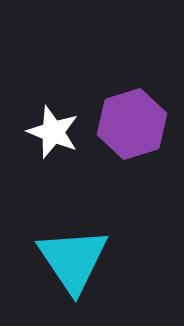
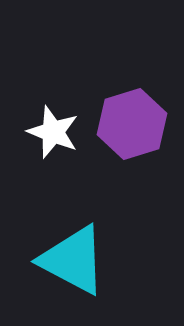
cyan triangle: rotated 28 degrees counterclockwise
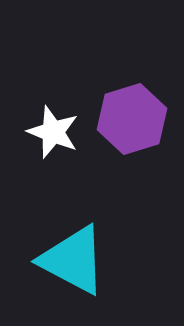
purple hexagon: moved 5 px up
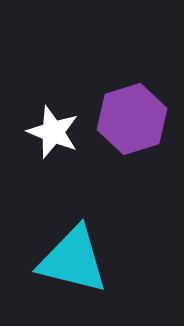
cyan triangle: rotated 14 degrees counterclockwise
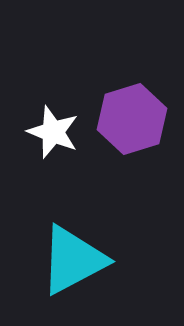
cyan triangle: rotated 42 degrees counterclockwise
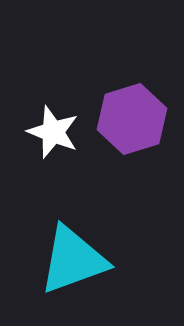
cyan triangle: rotated 8 degrees clockwise
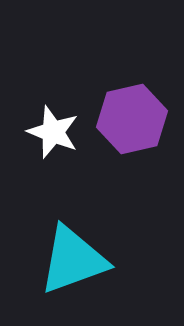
purple hexagon: rotated 4 degrees clockwise
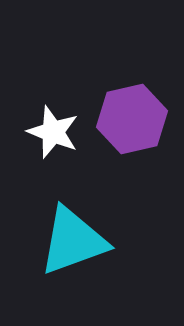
cyan triangle: moved 19 px up
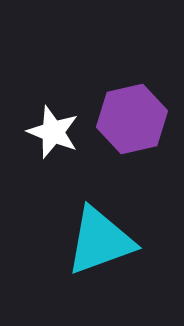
cyan triangle: moved 27 px right
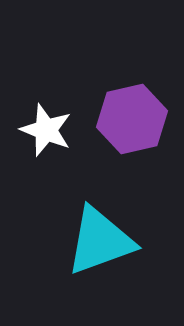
white star: moved 7 px left, 2 px up
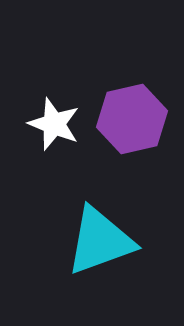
white star: moved 8 px right, 6 px up
